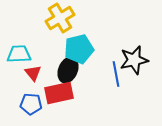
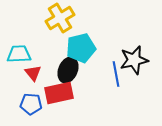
cyan pentagon: moved 2 px right, 1 px up
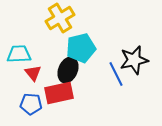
blue line: rotated 15 degrees counterclockwise
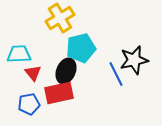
black ellipse: moved 2 px left, 1 px down
blue pentagon: moved 2 px left; rotated 15 degrees counterclockwise
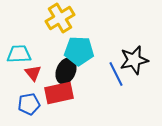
cyan pentagon: moved 2 px left, 3 px down; rotated 16 degrees clockwise
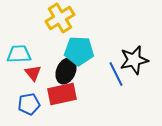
red rectangle: moved 3 px right, 1 px down
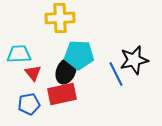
yellow cross: rotated 28 degrees clockwise
cyan pentagon: moved 4 px down
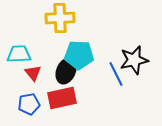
red rectangle: moved 4 px down
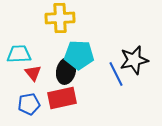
black ellipse: rotated 10 degrees counterclockwise
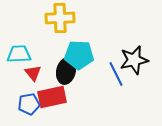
red rectangle: moved 10 px left, 1 px up
